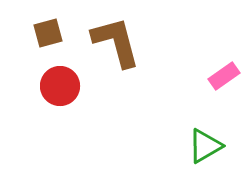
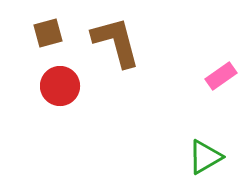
pink rectangle: moved 3 px left
green triangle: moved 11 px down
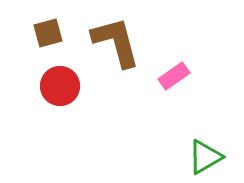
pink rectangle: moved 47 px left
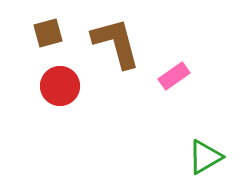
brown L-shape: moved 1 px down
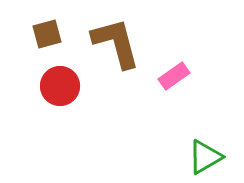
brown square: moved 1 px left, 1 px down
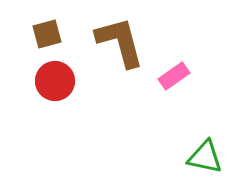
brown L-shape: moved 4 px right, 1 px up
red circle: moved 5 px left, 5 px up
green triangle: rotated 42 degrees clockwise
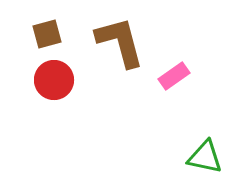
red circle: moved 1 px left, 1 px up
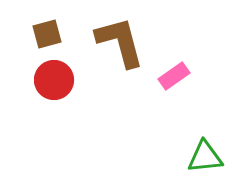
green triangle: rotated 18 degrees counterclockwise
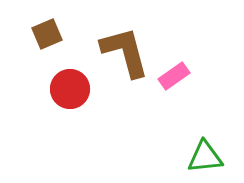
brown square: rotated 8 degrees counterclockwise
brown L-shape: moved 5 px right, 10 px down
red circle: moved 16 px right, 9 px down
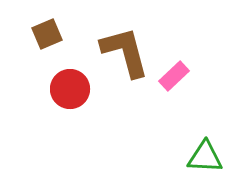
pink rectangle: rotated 8 degrees counterclockwise
green triangle: rotated 9 degrees clockwise
